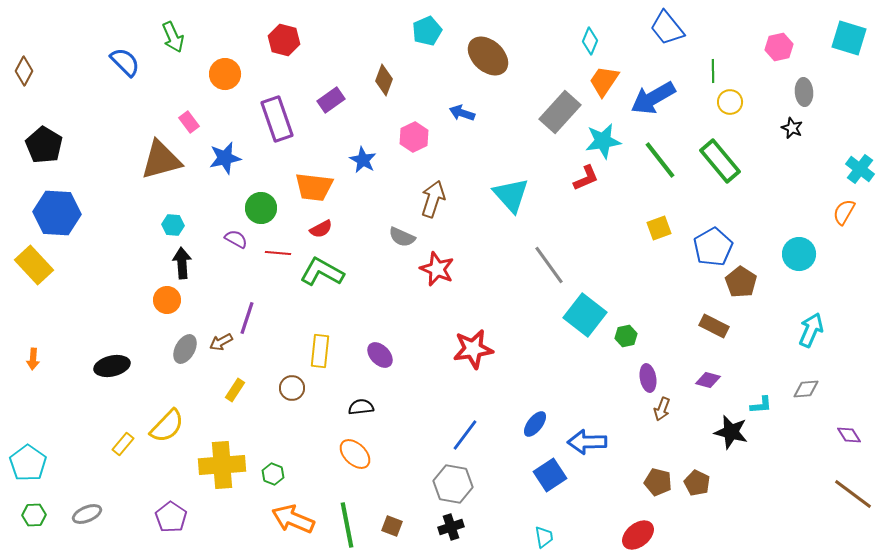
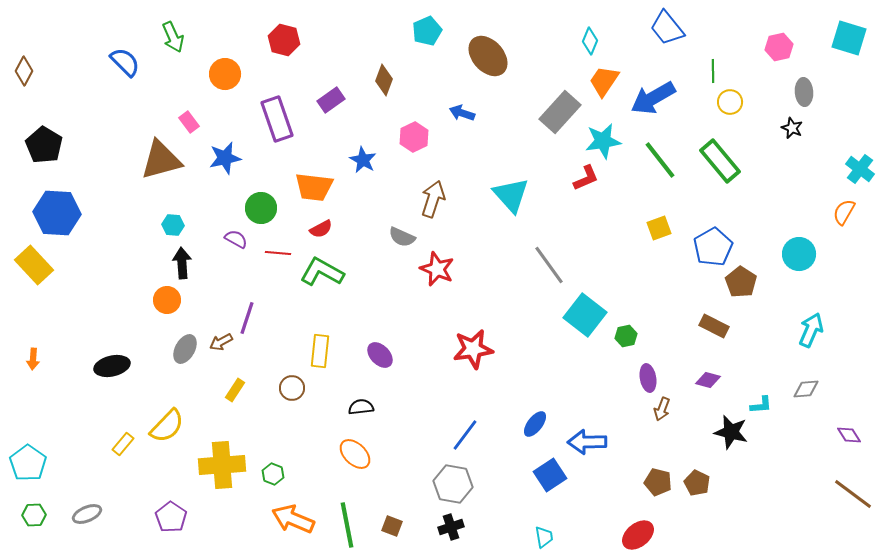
brown ellipse at (488, 56): rotated 6 degrees clockwise
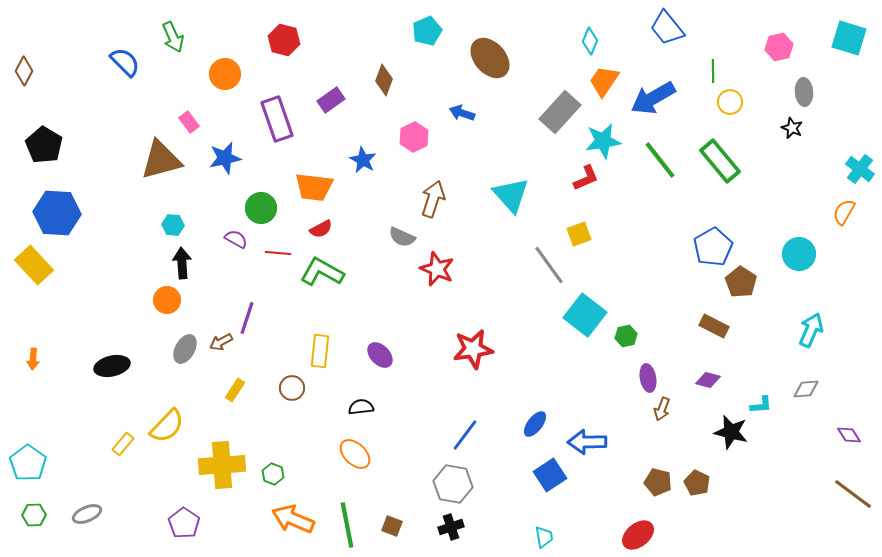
brown ellipse at (488, 56): moved 2 px right, 2 px down
yellow square at (659, 228): moved 80 px left, 6 px down
purple pentagon at (171, 517): moved 13 px right, 6 px down
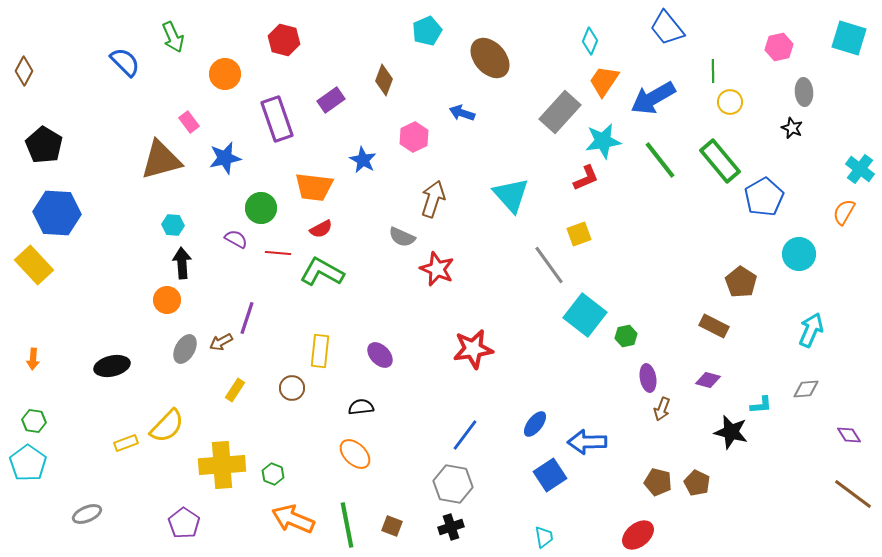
blue pentagon at (713, 247): moved 51 px right, 50 px up
yellow rectangle at (123, 444): moved 3 px right, 1 px up; rotated 30 degrees clockwise
green hexagon at (34, 515): moved 94 px up; rotated 10 degrees clockwise
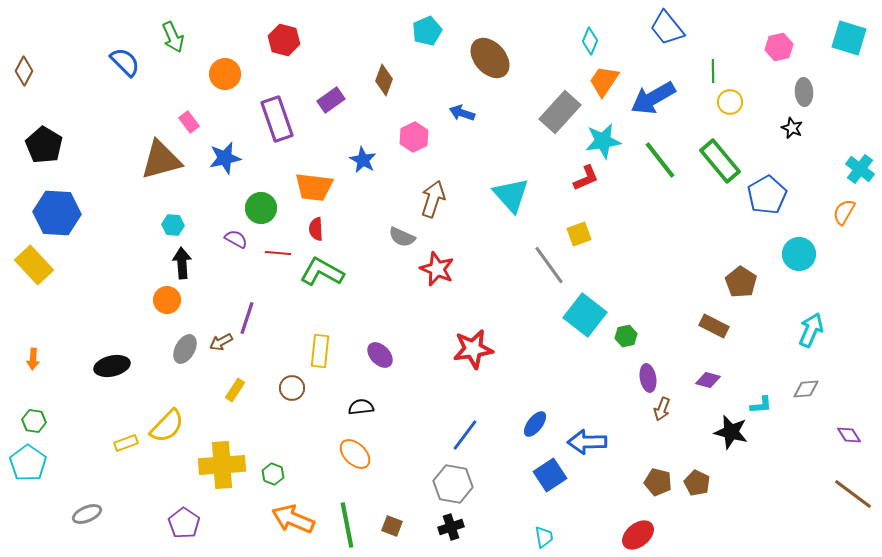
blue pentagon at (764, 197): moved 3 px right, 2 px up
red semicircle at (321, 229): moved 5 px left; rotated 115 degrees clockwise
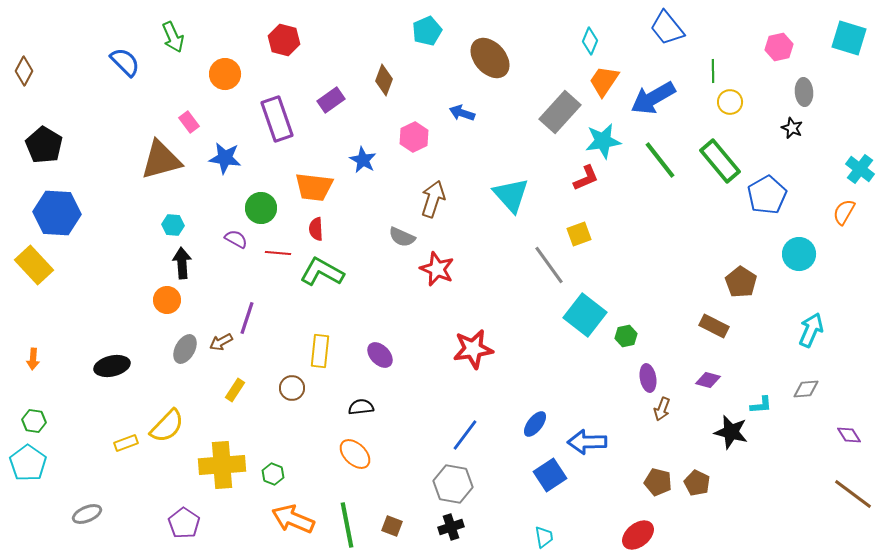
blue star at (225, 158): rotated 20 degrees clockwise
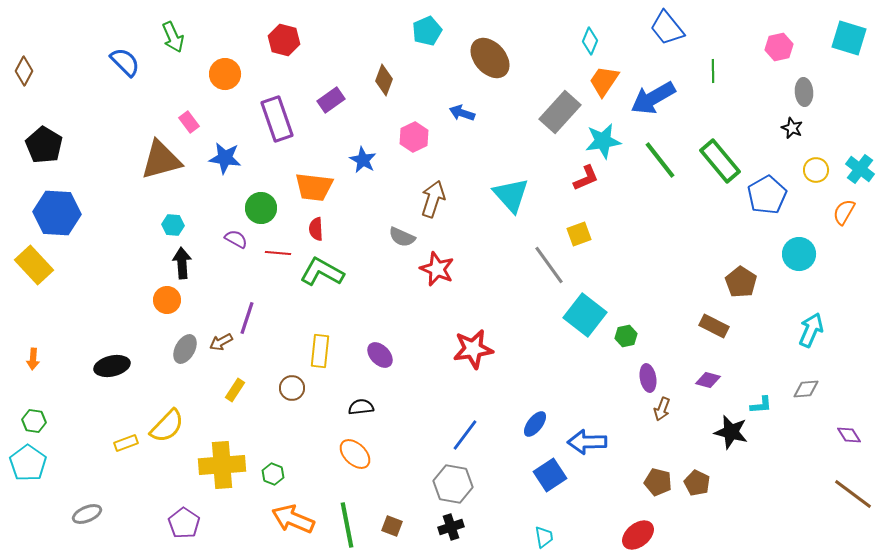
yellow circle at (730, 102): moved 86 px right, 68 px down
